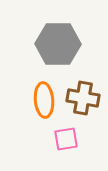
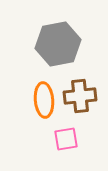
gray hexagon: rotated 12 degrees counterclockwise
brown cross: moved 3 px left, 2 px up; rotated 16 degrees counterclockwise
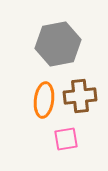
orange ellipse: rotated 12 degrees clockwise
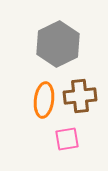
gray hexagon: rotated 15 degrees counterclockwise
pink square: moved 1 px right
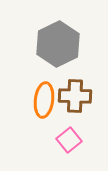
brown cross: moved 5 px left; rotated 8 degrees clockwise
pink square: moved 2 px right, 1 px down; rotated 30 degrees counterclockwise
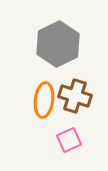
brown cross: rotated 16 degrees clockwise
pink square: rotated 15 degrees clockwise
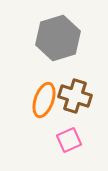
gray hexagon: moved 6 px up; rotated 9 degrees clockwise
orange ellipse: rotated 12 degrees clockwise
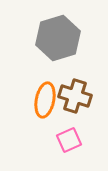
orange ellipse: moved 1 px right; rotated 8 degrees counterclockwise
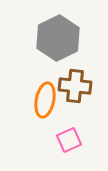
gray hexagon: rotated 9 degrees counterclockwise
brown cross: moved 10 px up; rotated 12 degrees counterclockwise
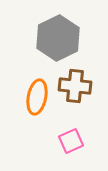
orange ellipse: moved 8 px left, 3 px up
pink square: moved 2 px right, 1 px down
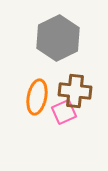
brown cross: moved 5 px down
pink square: moved 7 px left, 29 px up
